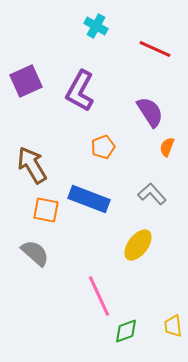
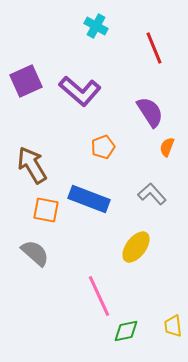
red line: moved 1 px left, 1 px up; rotated 44 degrees clockwise
purple L-shape: rotated 78 degrees counterclockwise
yellow ellipse: moved 2 px left, 2 px down
green diamond: rotated 8 degrees clockwise
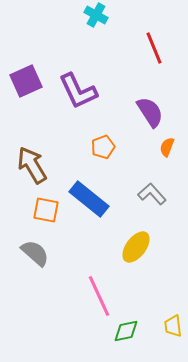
cyan cross: moved 11 px up
purple L-shape: moved 2 px left; rotated 24 degrees clockwise
blue rectangle: rotated 18 degrees clockwise
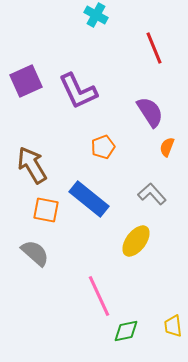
yellow ellipse: moved 6 px up
